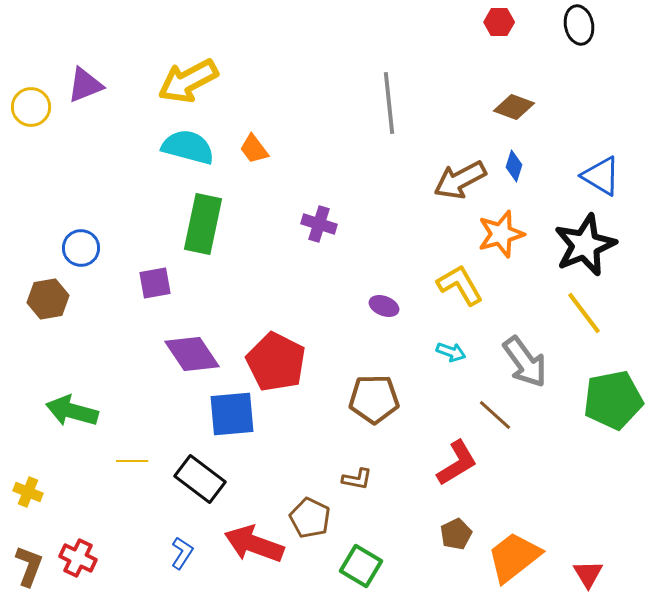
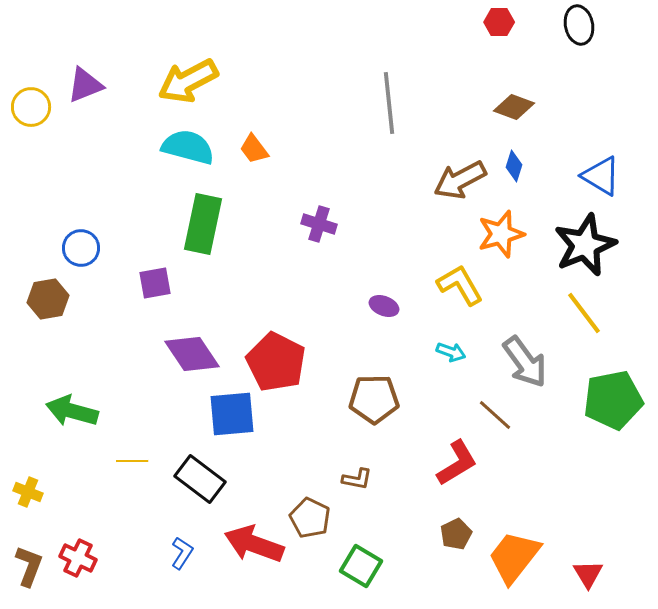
orange trapezoid at (514, 557): rotated 14 degrees counterclockwise
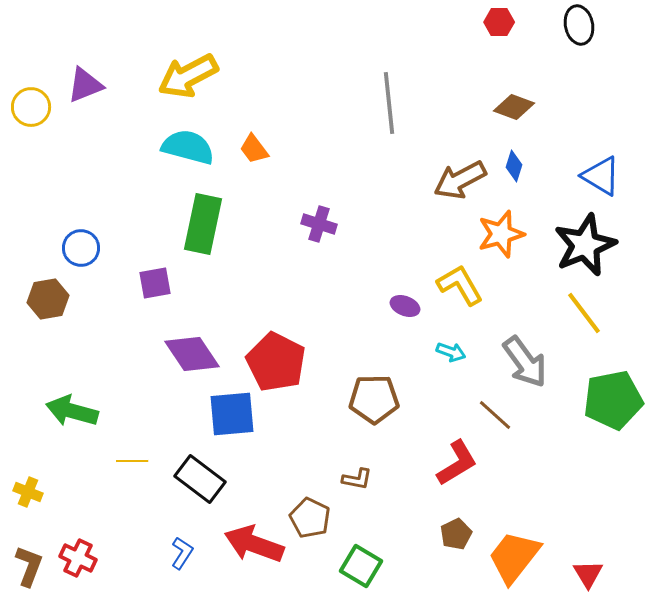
yellow arrow at (188, 81): moved 5 px up
purple ellipse at (384, 306): moved 21 px right
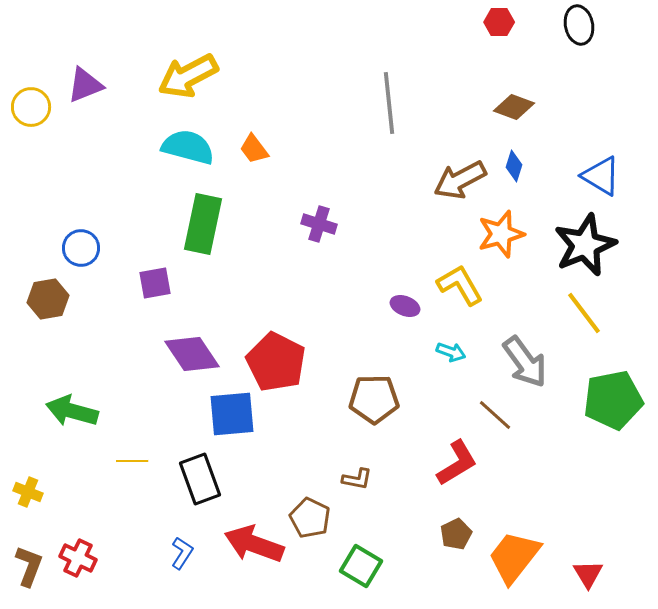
black rectangle at (200, 479): rotated 33 degrees clockwise
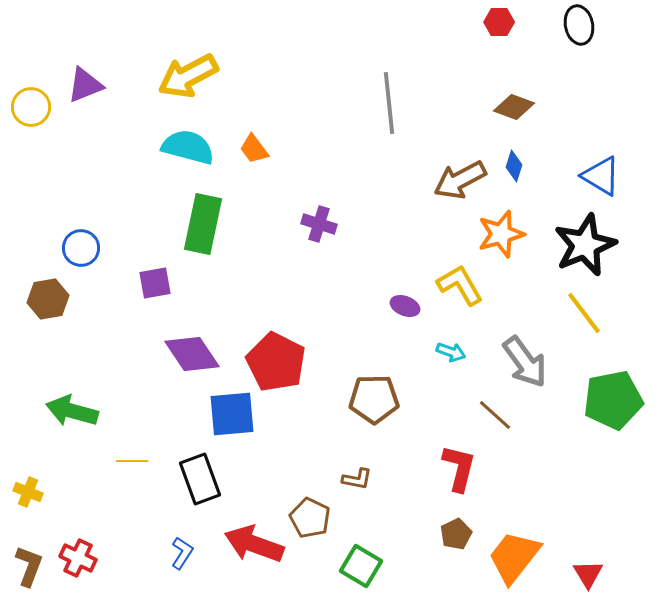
red L-shape at (457, 463): moved 2 px right, 5 px down; rotated 45 degrees counterclockwise
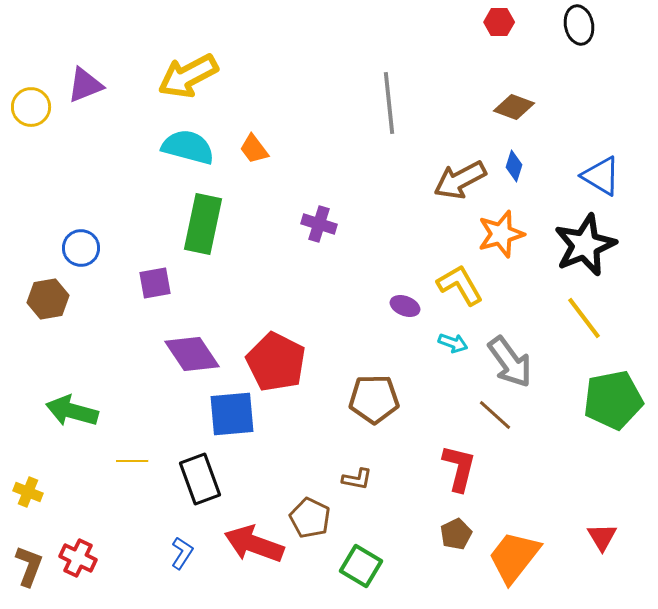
yellow line at (584, 313): moved 5 px down
cyan arrow at (451, 352): moved 2 px right, 9 px up
gray arrow at (525, 362): moved 15 px left
red triangle at (588, 574): moved 14 px right, 37 px up
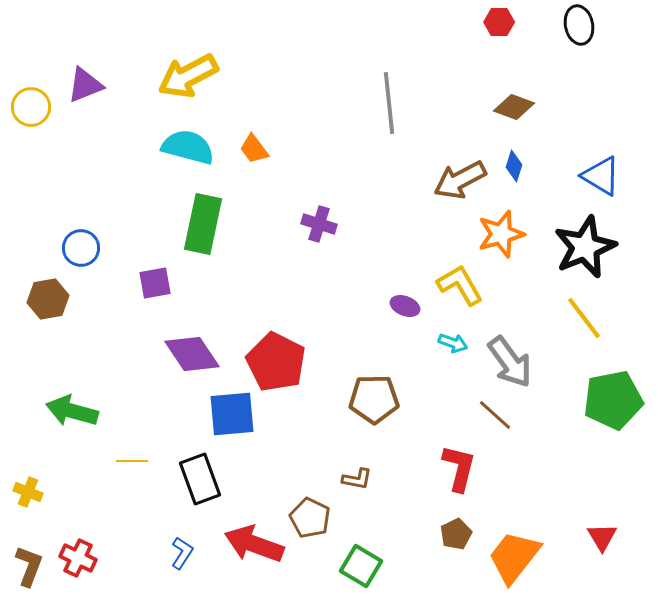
black star at (585, 245): moved 2 px down
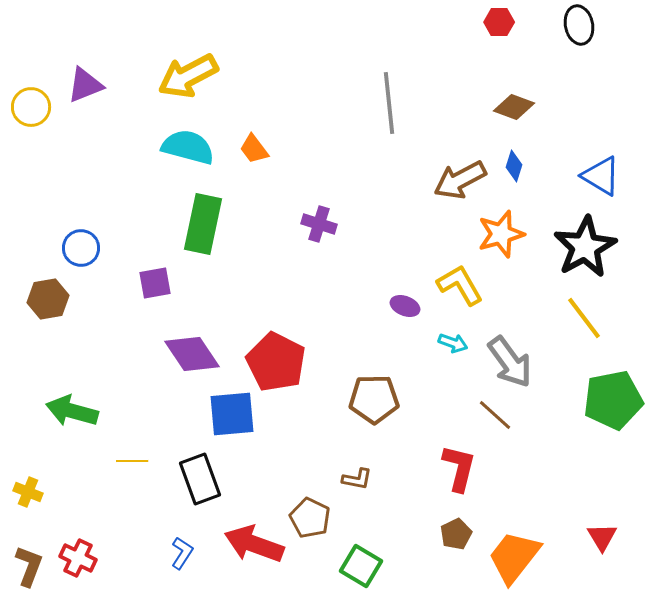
black star at (585, 247): rotated 6 degrees counterclockwise
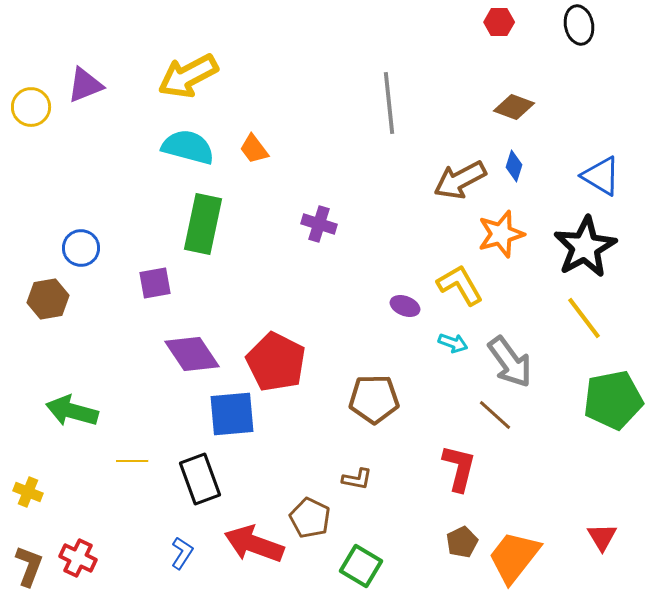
brown pentagon at (456, 534): moved 6 px right, 8 px down
